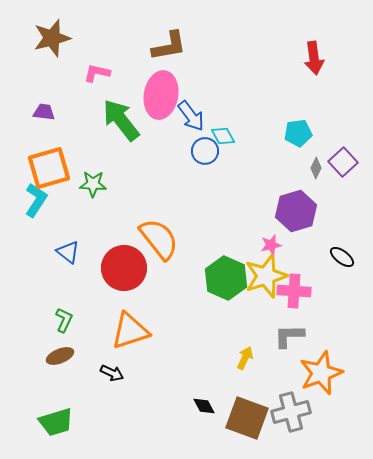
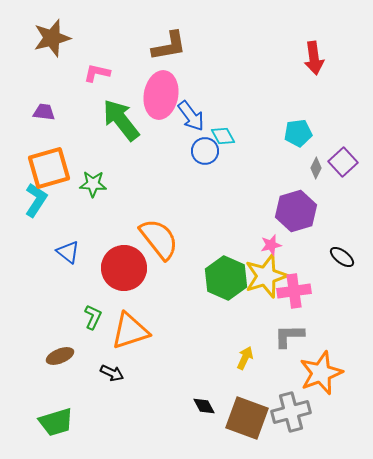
pink cross: rotated 12 degrees counterclockwise
green L-shape: moved 29 px right, 3 px up
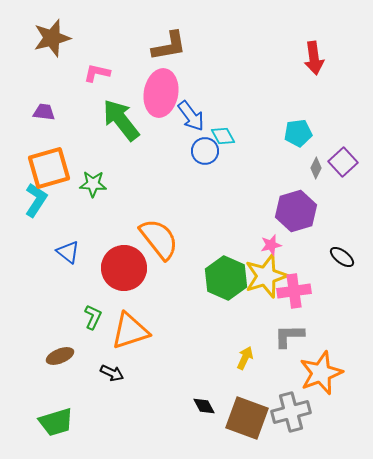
pink ellipse: moved 2 px up
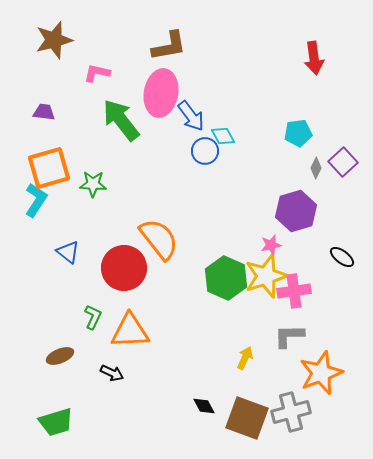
brown star: moved 2 px right, 2 px down
orange triangle: rotated 15 degrees clockwise
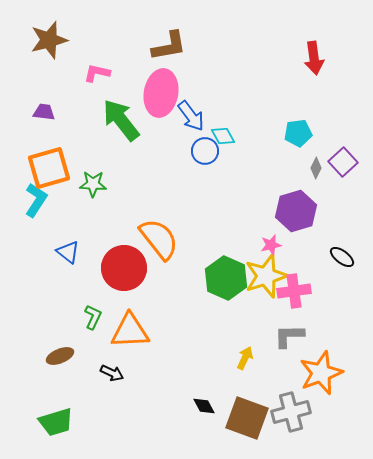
brown star: moved 5 px left
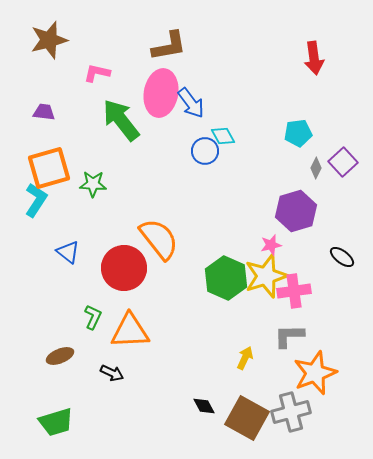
blue arrow: moved 13 px up
orange star: moved 6 px left
brown square: rotated 9 degrees clockwise
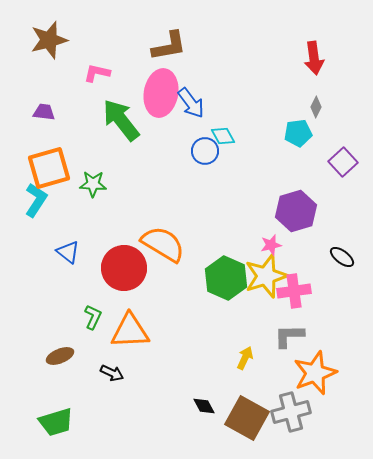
gray diamond: moved 61 px up
orange semicircle: moved 4 px right, 5 px down; rotated 21 degrees counterclockwise
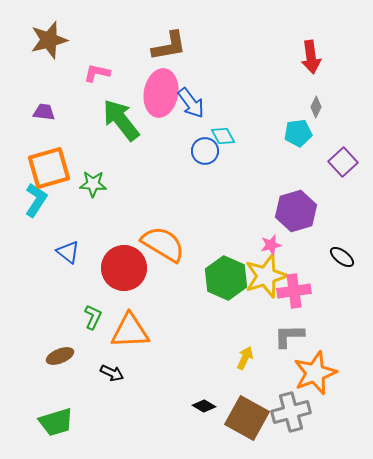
red arrow: moved 3 px left, 1 px up
black diamond: rotated 30 degrees counterclockwise
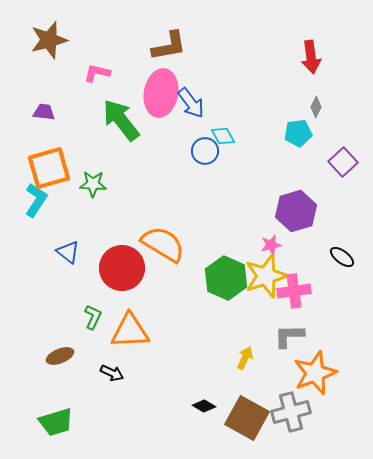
red circle: moved 2 px left
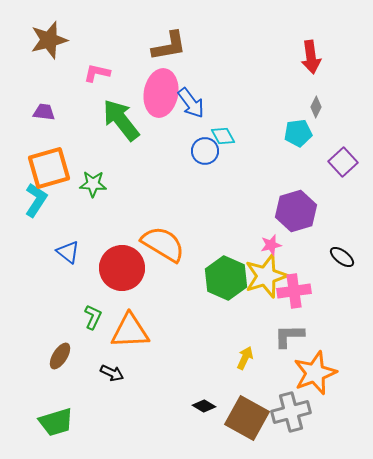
brown ellipse: rotated 36 degrees counterclockwise
